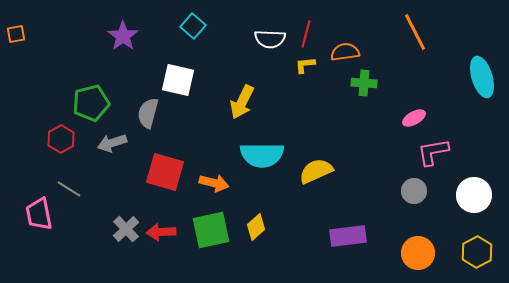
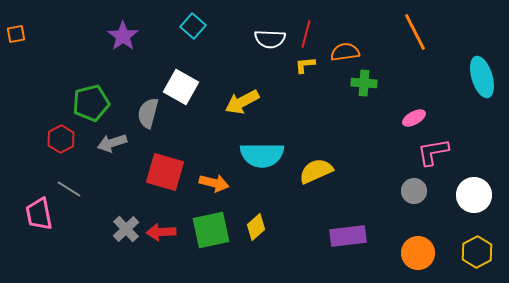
white square: moved 3 px right, 7 px down; rotated 16 degrees clockwise
yellow arrow: rotated 36 degrees clockwise
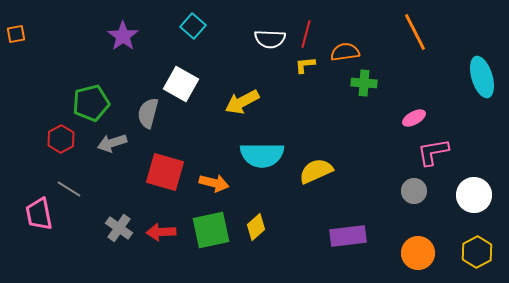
white square: moved 3 px up
gray cross: moved 7 px left, 1 px up; rotated 12 degrees counterclockwise
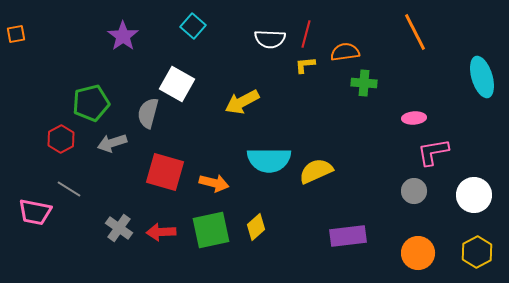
white square: moved 4 px left
pink ellipse: rotated 25 degrees clockwise
cyan semicircle: moved 7 px right, 5 px down
pink trapezoid: moved 4 px left, 2 px up; rotated 68 degrees counterclockwise
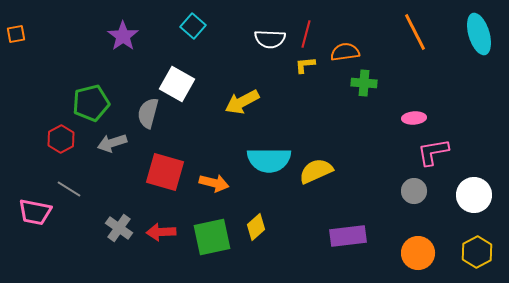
cyan ellipse: moved 3 px left, 43 px up
green square: moved 1 px right, 7 px down
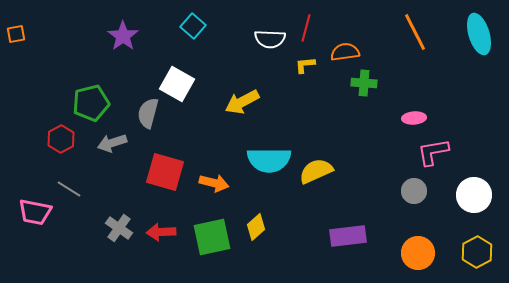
red line: moved 6 px up
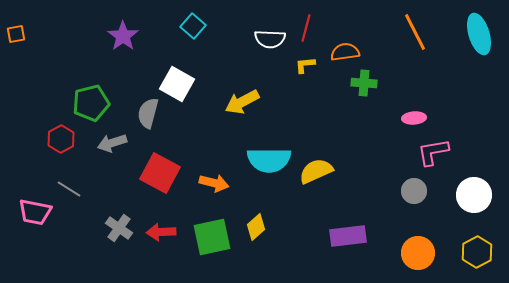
red square: moved 5 px left, 1 px down; rotated 12 degrees clockwise
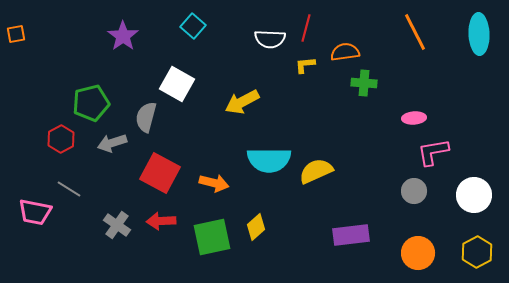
cyan ellipse: rotated 15 degrees clockwise
gray semicircle: moved 2 px left, 4 px down
gray cross: moved 2 px left, 3 px up
red arrow: moved 11 px up
purple rectangle: moved 3 px right, 1 px up
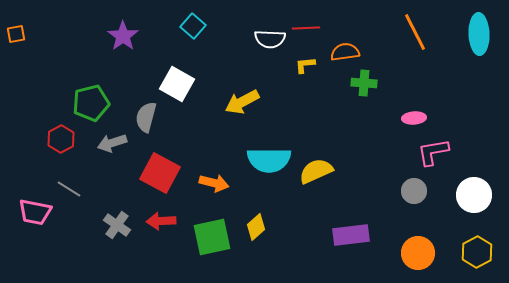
red line: rotated 72 degrees clockwise
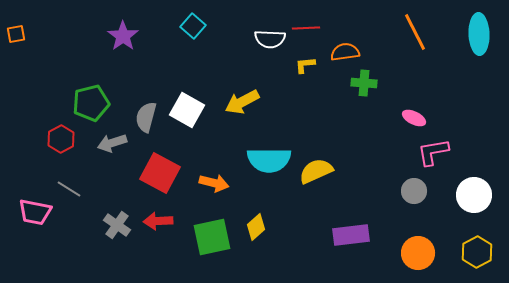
white square: moved 10 px right, 26 px down
pink ellipse: rotated 30 degrees clockwise
red arrow: moved 3 px left
